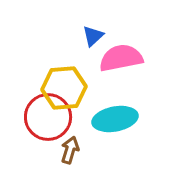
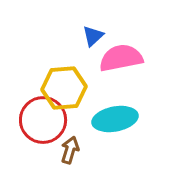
red circle: moved 5 px left, 3 px down
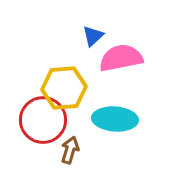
cyan ellipse: rotated 15 degrees clockwise
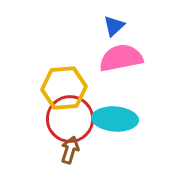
blue triangle: moved 21 px right, 10 px up
red circle: moved 27 px right, 1 px up
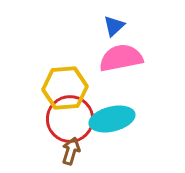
yellow hexagon: moved 1 px right
cyan ellipse: moved 3 px left; rotated 18 degrees counterclockwise
brown arrow: moved 1 px right, 1 px down
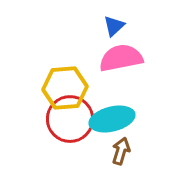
brown arrow: moved 50 px right
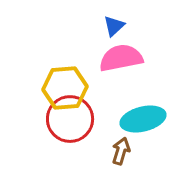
cyan ellipse: moved 31 px right
